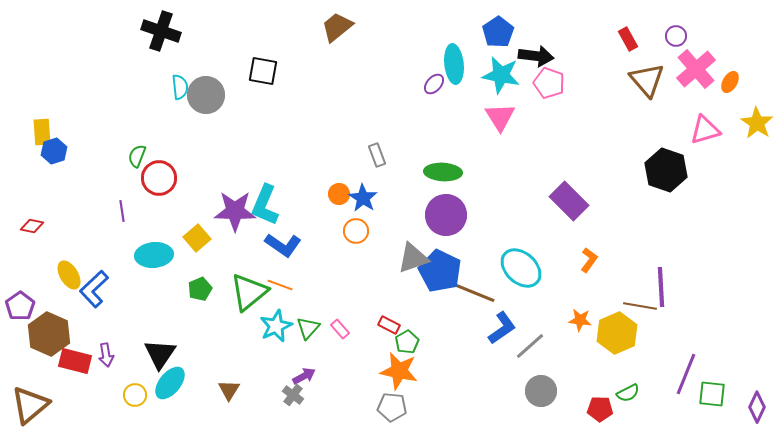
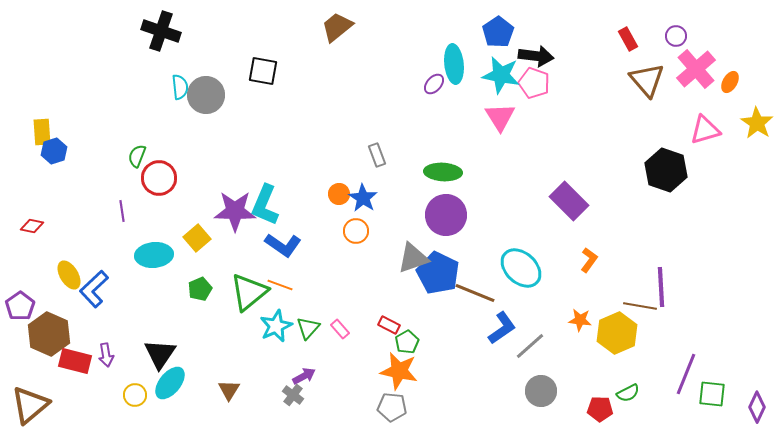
pink pentagon at (549, 83): moved 15 px left
blue pentagon at (440, 271): moved 2 px left, 2 px down
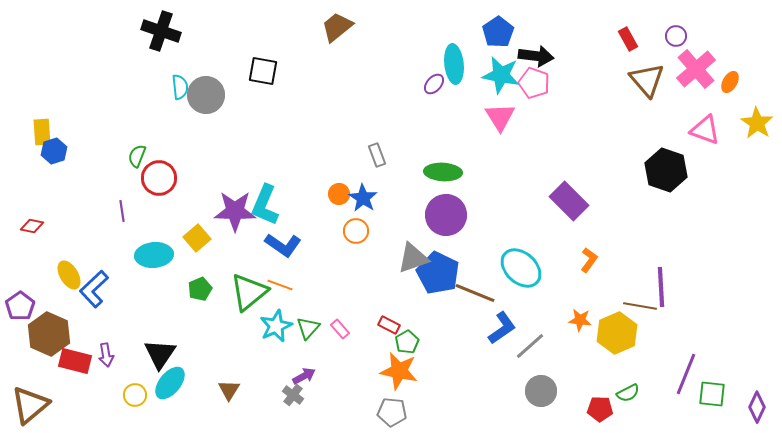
pink triangle at (705, 130): rotated 36 degrees clockwise
gray pentagon at (392, 407): moved 5 px down
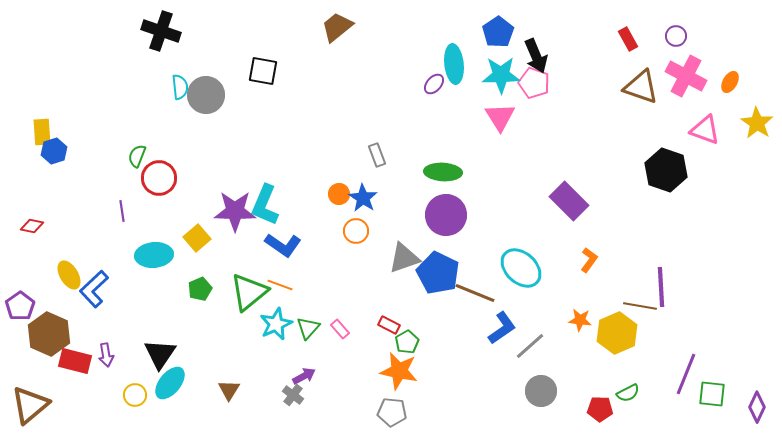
black arrow at (536, 56): rotated 60 degrees clockwise
pink cross at (696, 69): moved 10 px left, 7 px down; rotated 21 degrees counterclockwise
cyan star at (501, 75): rotated 12 degrees counterclockwise
brown triangle at (647, 80): moved 6 px left, 7 px down; rotated 30 degrees counterclockwise
gray triangle at (413, 258): moved 9 px left
cyan star at (276, 326): moved 2 px up
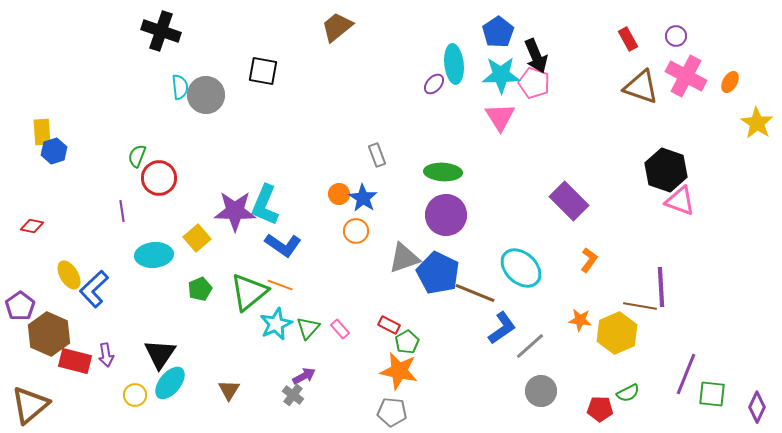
pink triangle at (705, 130): moved 25 px left, 71 px down
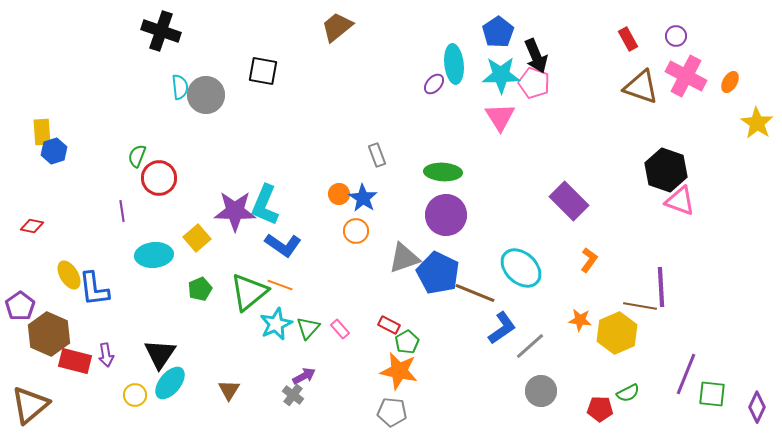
blue L-shape at (94, 289): rotated 54 degrees counterclockwise
